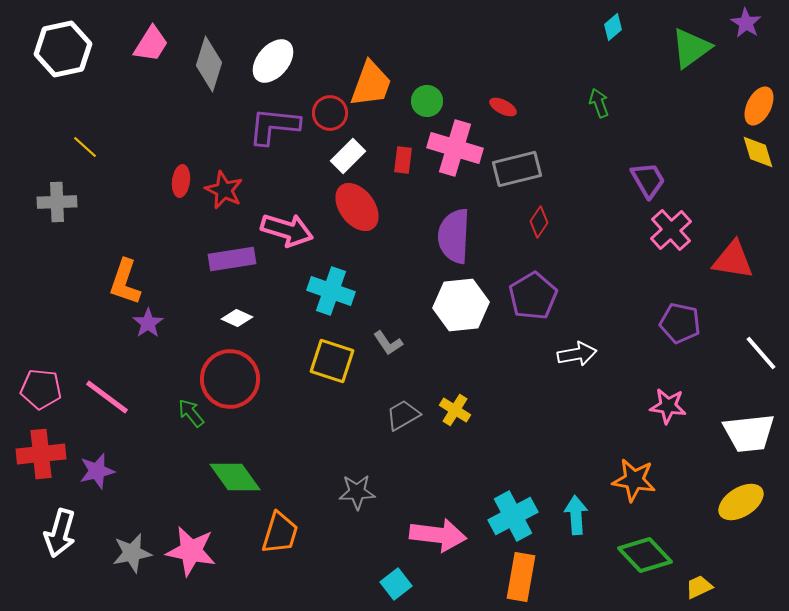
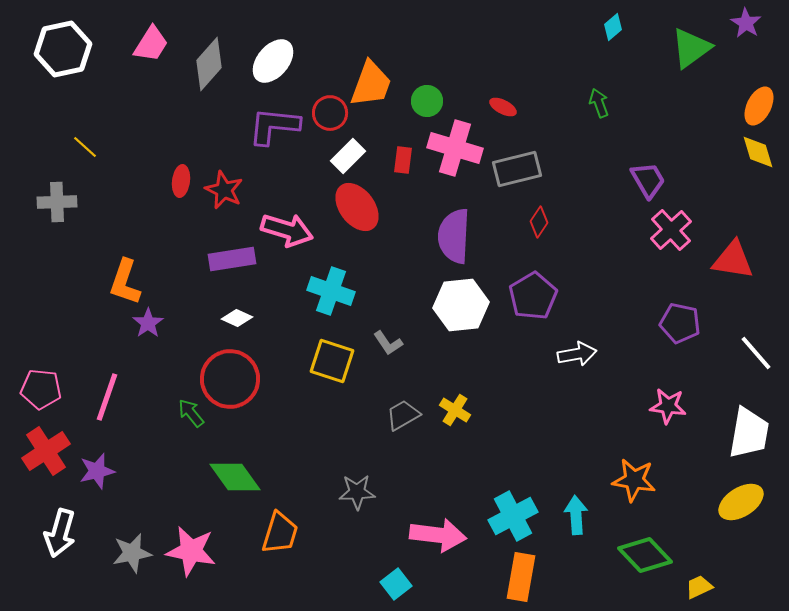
gray diamond at (209, 64): rotated 24 degrees clockwise
white line at (761, 353): moved 5 px left
pink line at (107, 397): rotated 72 degrees clockwise
white trapezoid at (749, 433): rotated 74 degrees counterclockwise
red cross at (41, 454): moved 5 px right, 3 px up; rotated 27 degrees counterclockwise
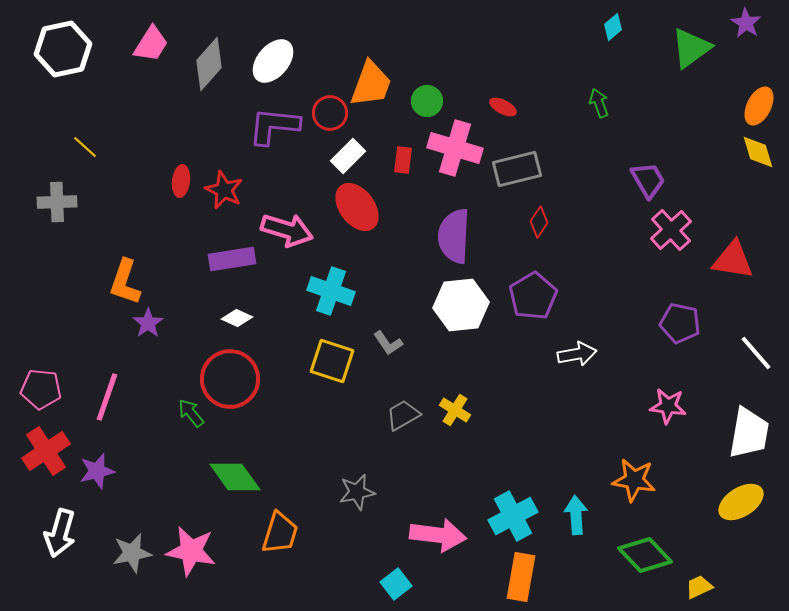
gray star at (357, 492): rotated 9 degrees counterclockwise
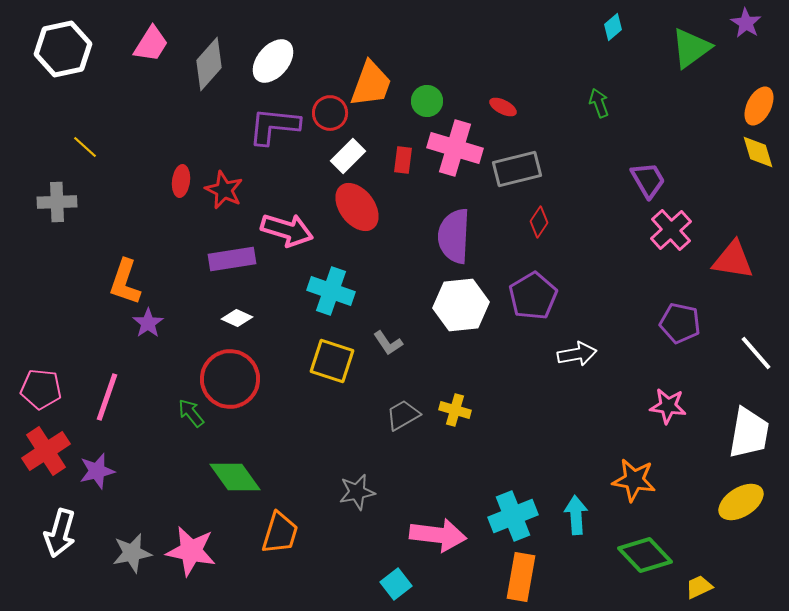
yellow cross at (455, 410): rotated 16 degrees counterclockwise
cyan cross at (513, 516): rotated 6 degrees clockwise
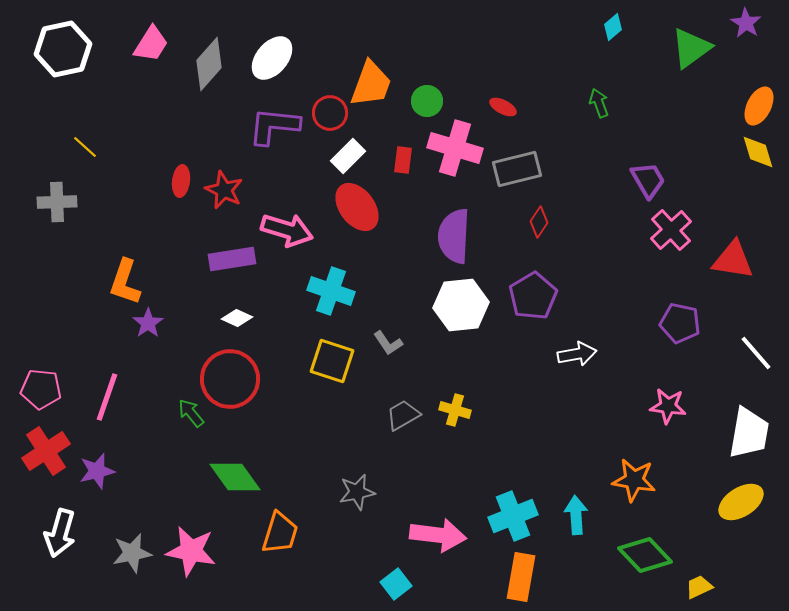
white ellipse at (273, 61): moved 1 px left, 3 px up
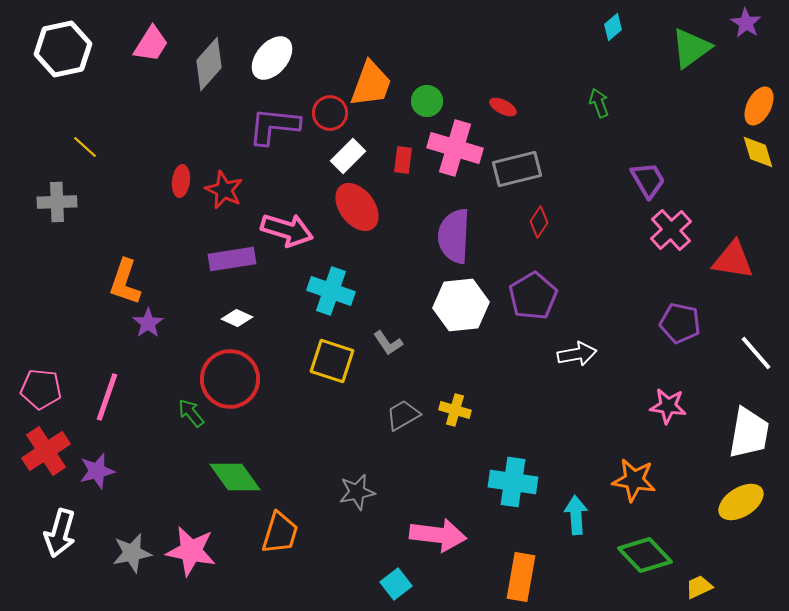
cyan cross at (513, 516): moved 34 px up; rotated 30 degrees clockwise
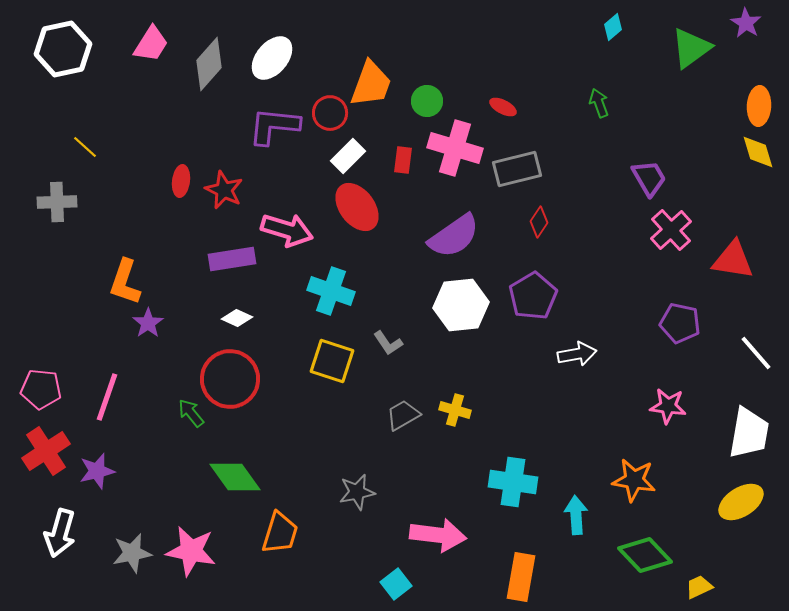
orange ellipse at (759, 106): rotated 24 degrees counterclockwise
purple trapezoid at (648, 180): moved 1 px right, 2 px up
purple semicircle at (454, 236): rotated 128 degrees counterclockwise
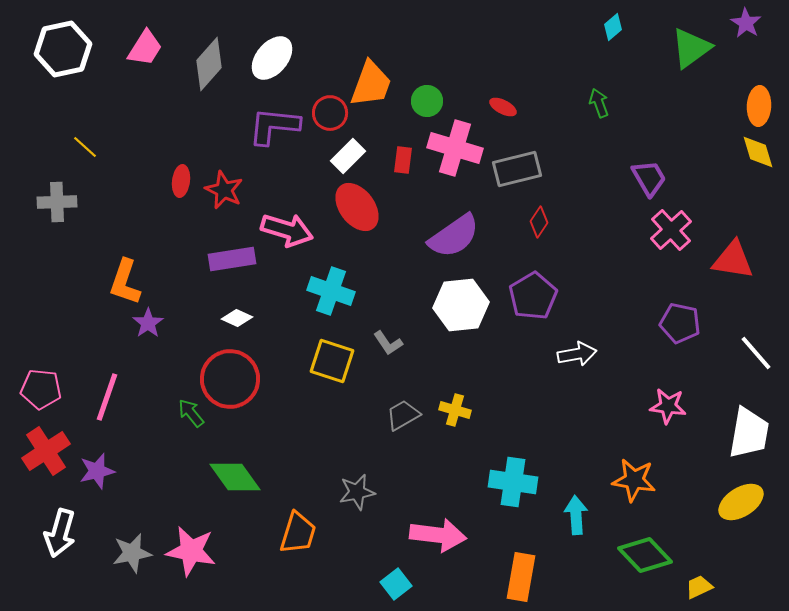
pink trapezoid at (151, 44): moved 6 px left, 4 px down
orange trapezoid at (280, 533): moved 18 px right
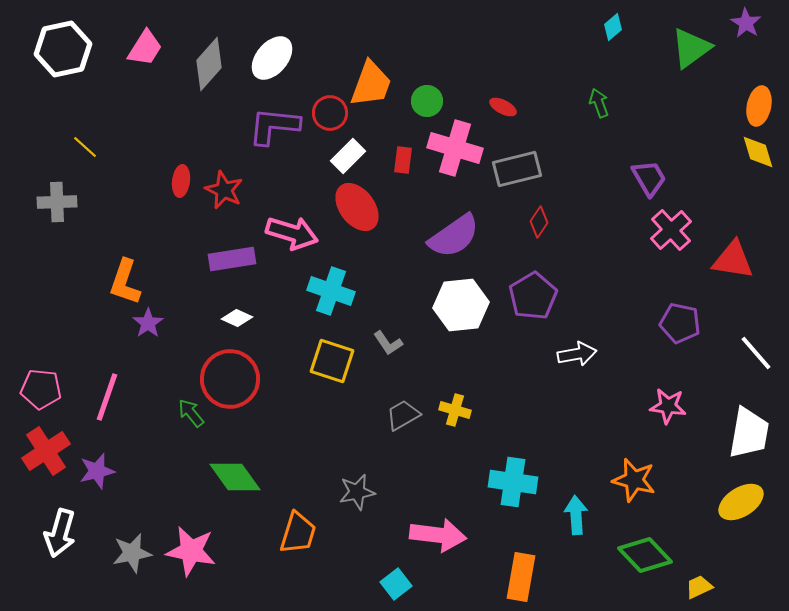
orange ellipse at (759, 106): rotated 9 degrees clockwise
pink arrow at (287, 230): moved 5 px right, 3 px down
orange star at (634, 480): rotated 6 degrees clockwise
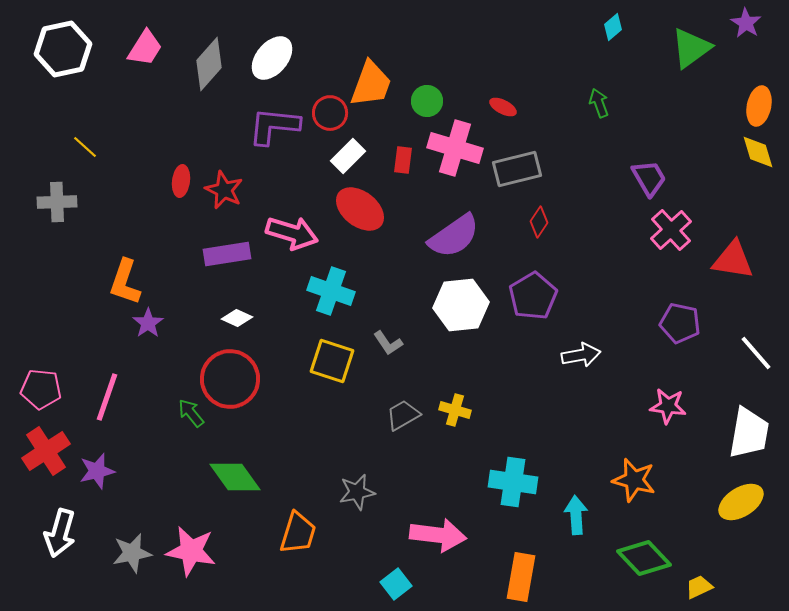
red ellipse at (357, 207): moved 3 px right, 2 px down; rotated 15 degrees counterclockwise
purple rectangle at (232, 259): moved 5 px left, 5 px up
white arrow at (577, 354): moved 4 px right, 1 px down
green diamond at (645, 555): moved 1 px left, 3 px down
